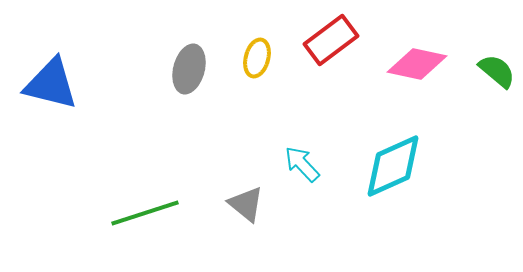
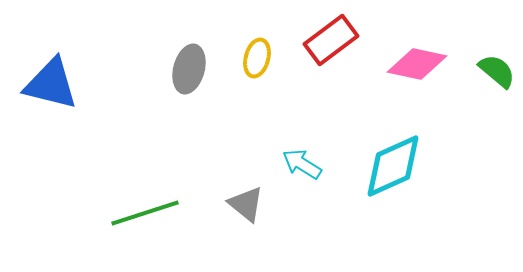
cyan arrow: rotated 15 degrees counterclockwise
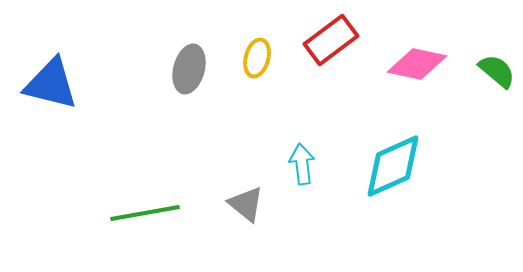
cyan arrow: rotated 51 degrees clockwise
green line: rotated 8 degrees clockwise
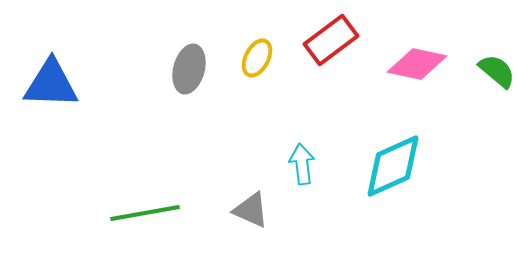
yellow ellipse: rotated 12 degrees clockwise
blue triangle: rotated 12 degrees counterclockwise
gray triangle: moved 5 px right, 6 px down; rotated 15 degrees counterclockwise
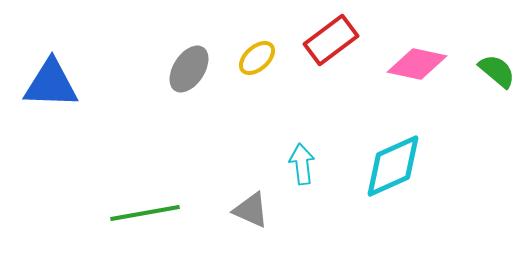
yellow ellipse: rotated 21 degrees clockwise
gray ellipse: rotated 18 degrees clockwise
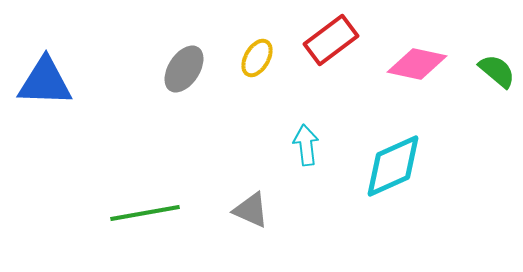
yellow ellipse: rotated 18 degrees counterclockwise
gray ellipse: moved 5 px left
blue triangle: moved 6 px left, 2 px up
cyan arrow: moved 4 px right, 19 px up
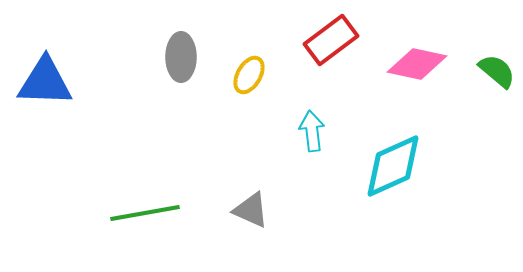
yellow ellipse: moved 8 px left, 17 px down
gray ellipse: moved 3 px left, 12 px up; rotated 33 degrees counterclockwise
cyan arrow: moved 6 px right, 14 px up
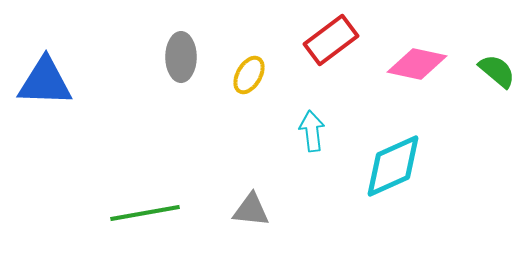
gray triangle: rotated 18 degrees counterclockwise
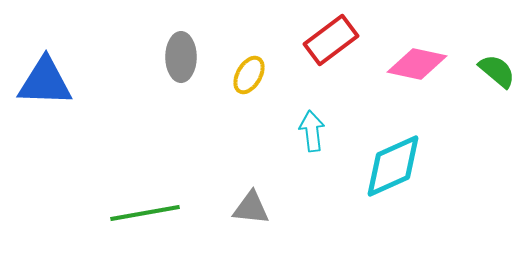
gray triangle: moved 2 px up
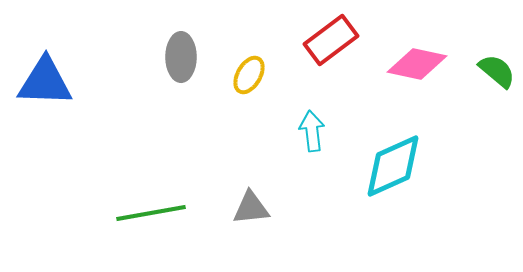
gray triangle: rotated 12 degrees counterclockwise
green line: moved 6 px right
